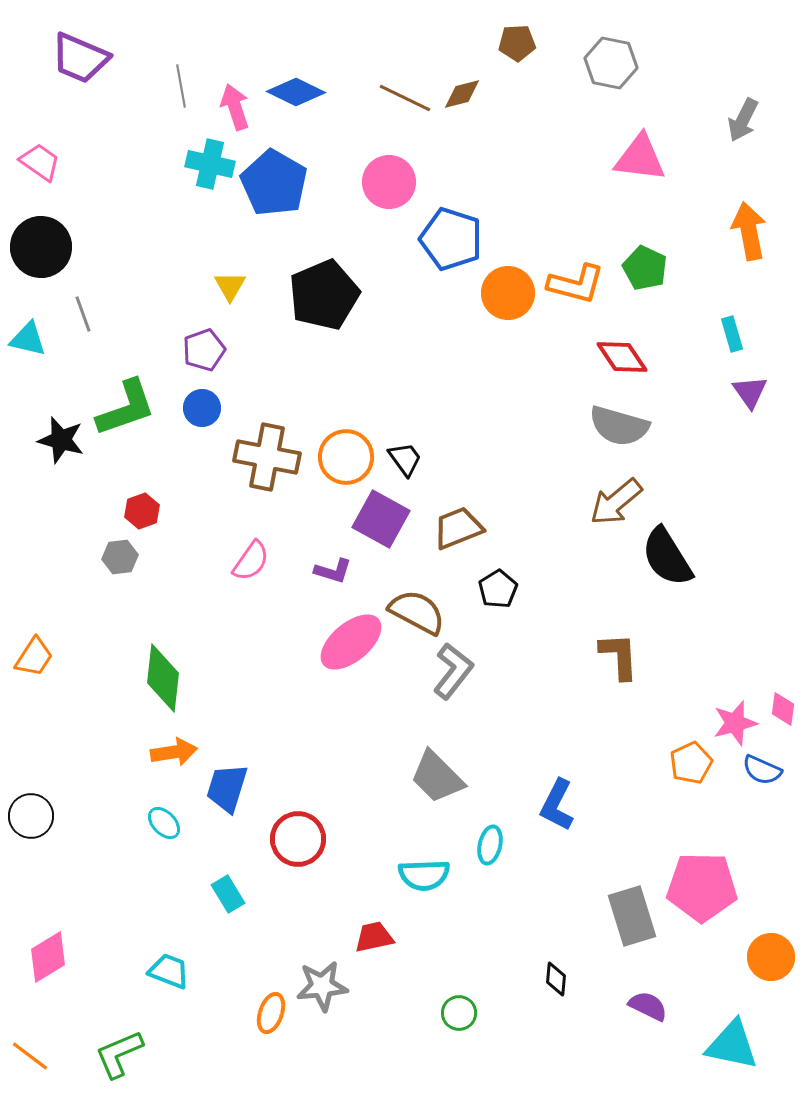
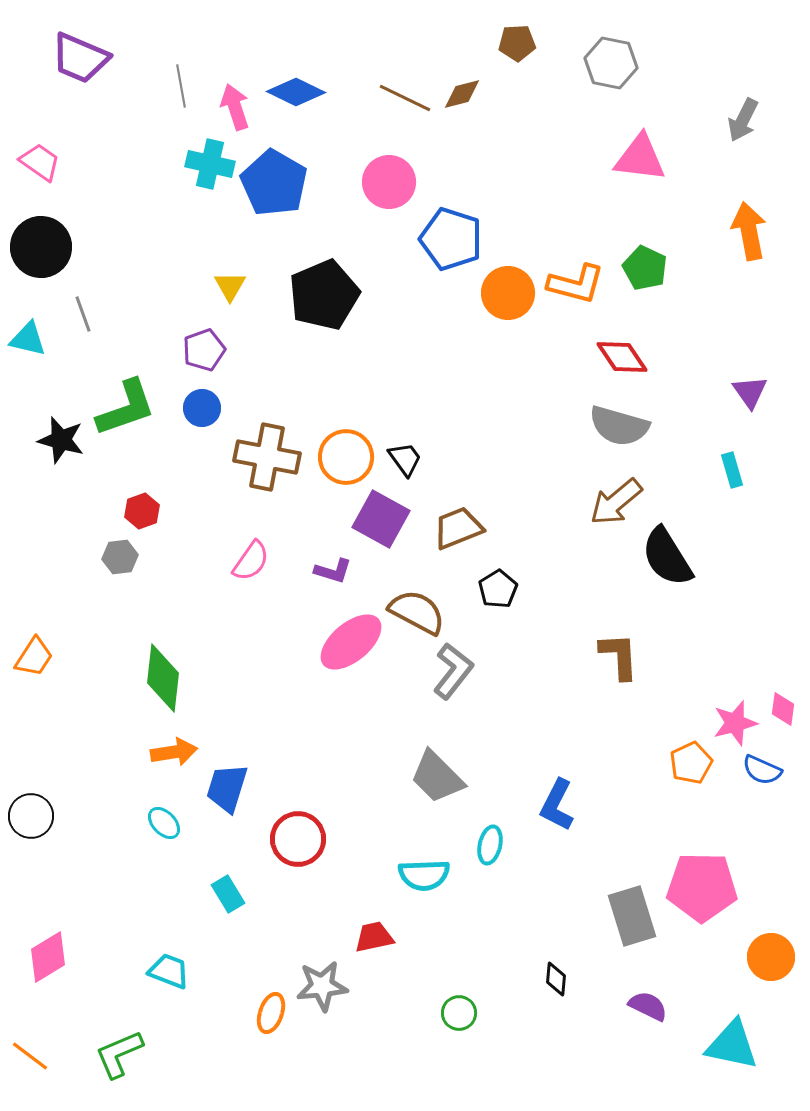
cyan rectangle at (732, 334): moved 136 px down
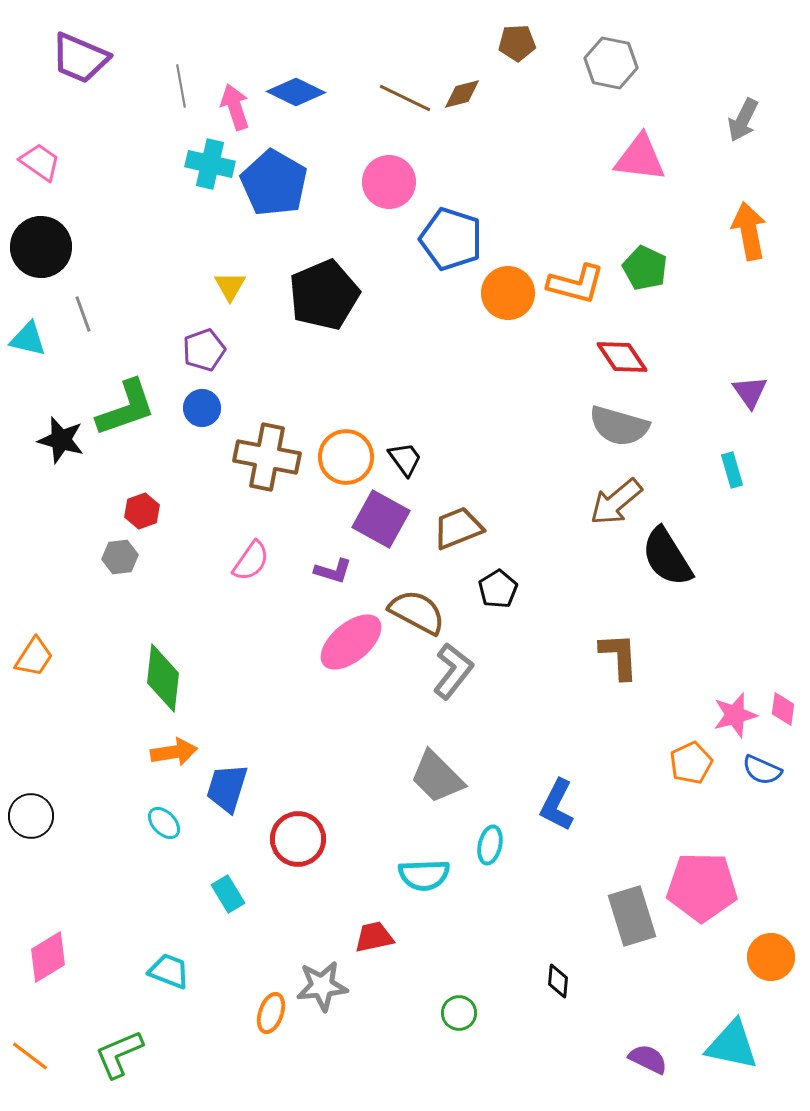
pink star at (735, 723): moved 8 px up
black diamond at (556, 979): moved 2 px right, 2 px down
purple semicircle at (648, 1006): moved 53 px down
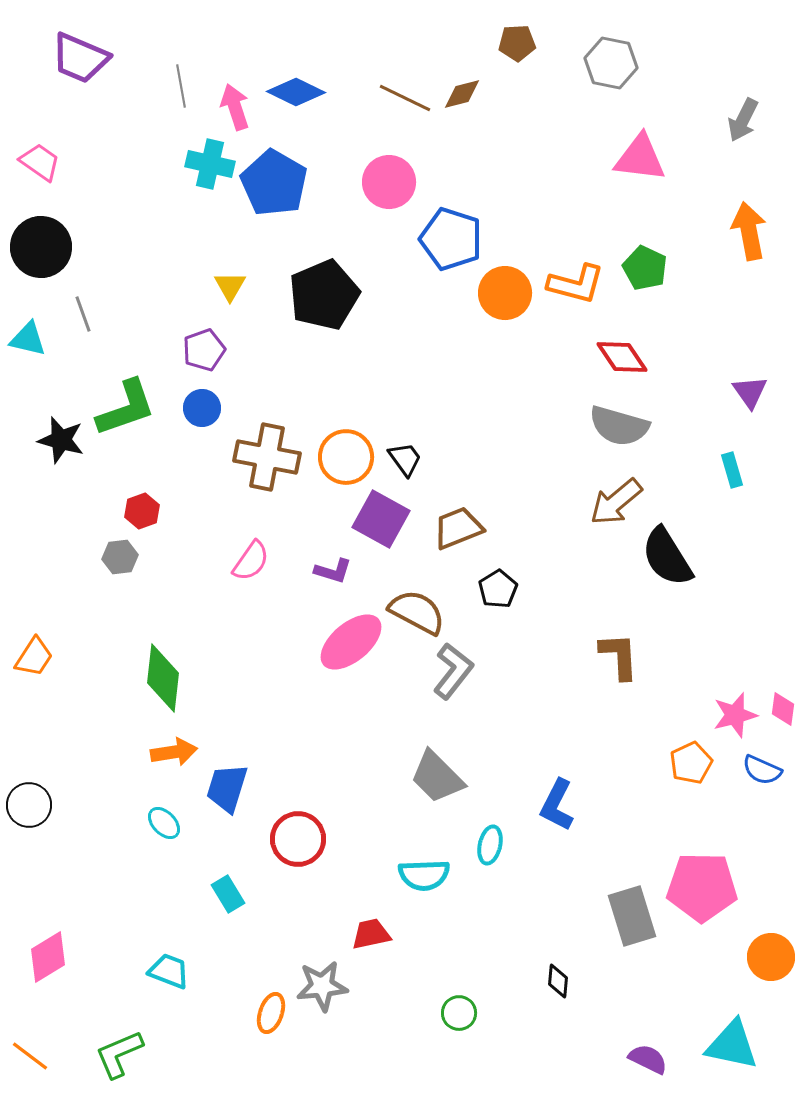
orange circle at (508, 293): moved 3 px left
black circle at (31, 816): moved 2 px left, 11 px up
red trapezoid at (374, 937): moved 3 px left, 3 px up
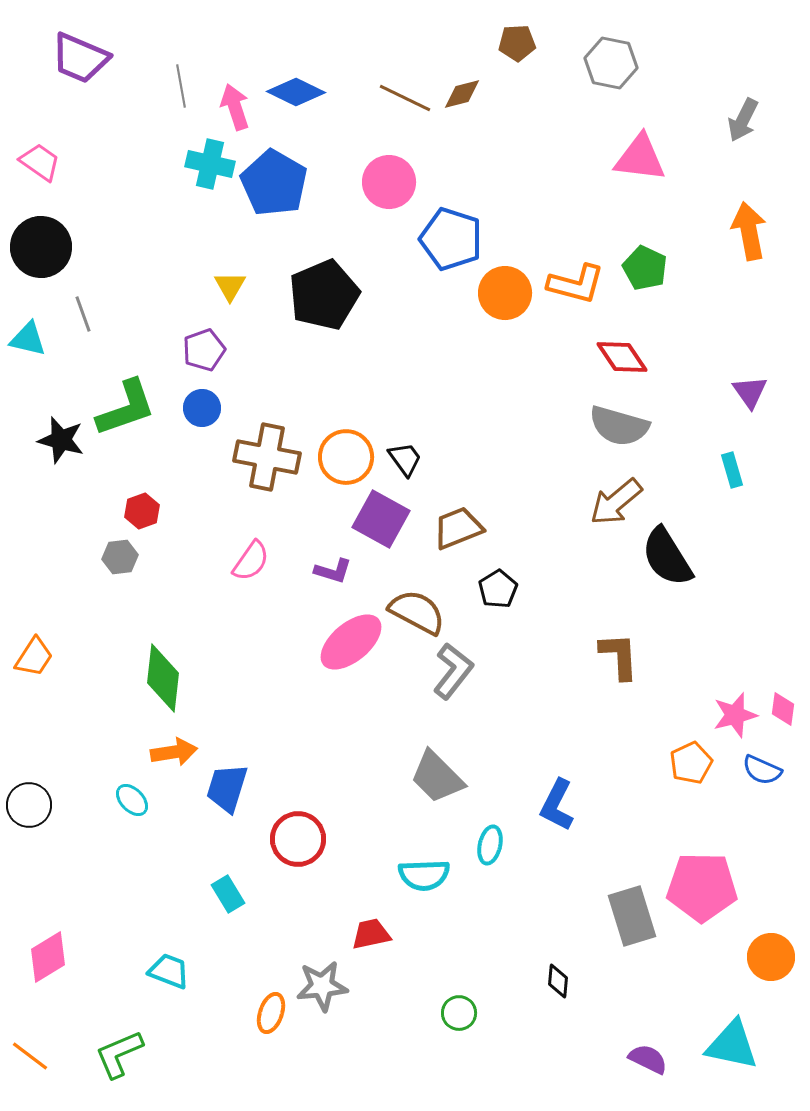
cyan ellipse at (164, 823): moved 32 px left, 23 px up
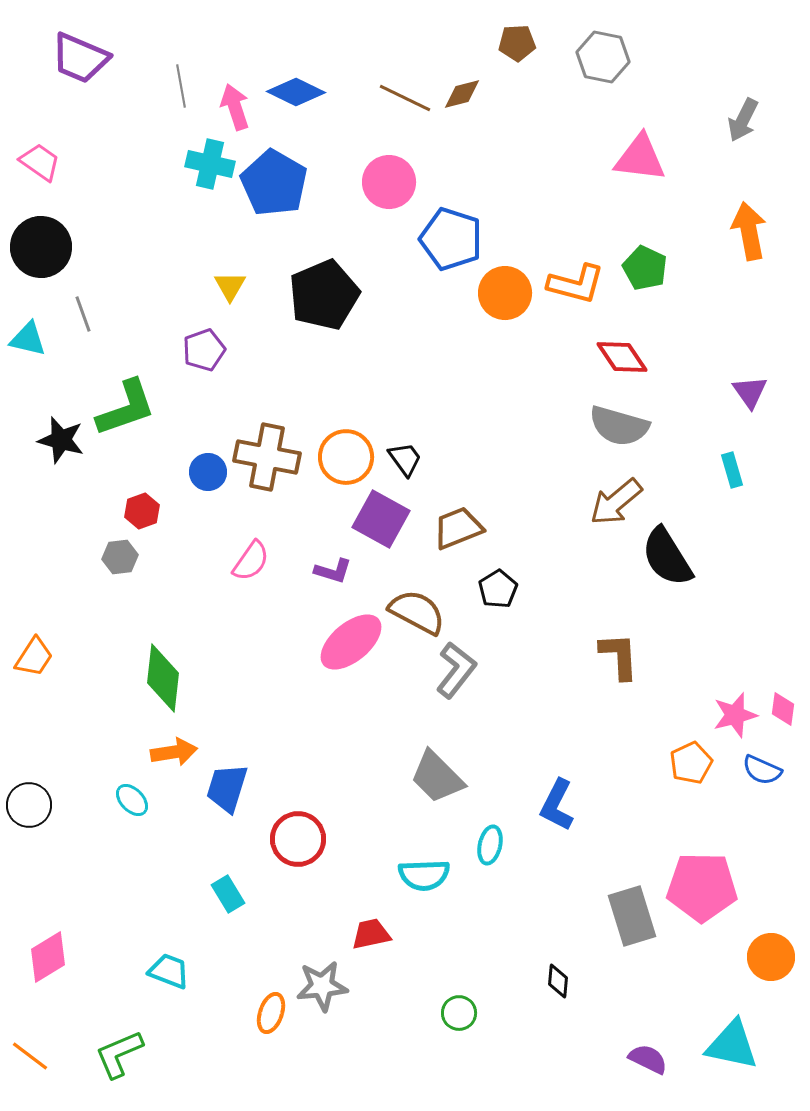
gray hexagon at (611, 63): moved 8 px left, 6 px up
blue circle at (202, 408): moved 6 px right, 64 px down
gray L-shape at (453, 671): moved 3 px right, 1 px up
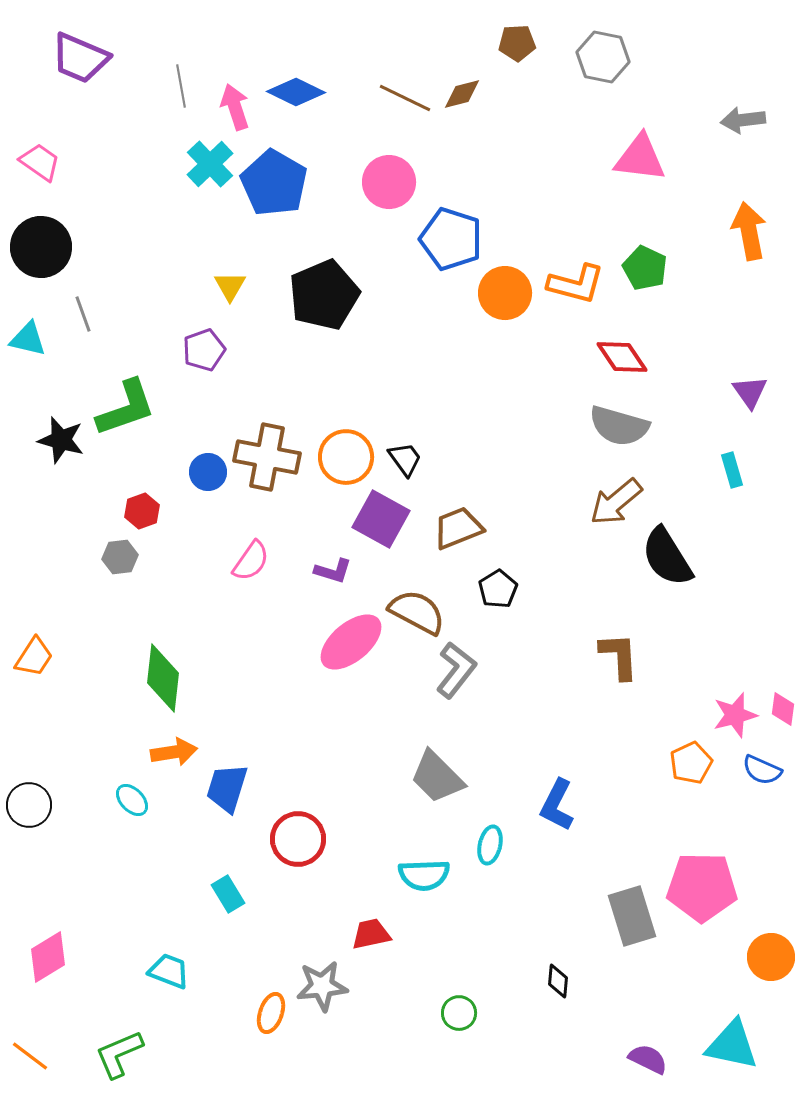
gray arrow at (743, 120): rotated 57 degrees clockwise
cyan cross at (210, 164): rotated 33 degrees clockwise
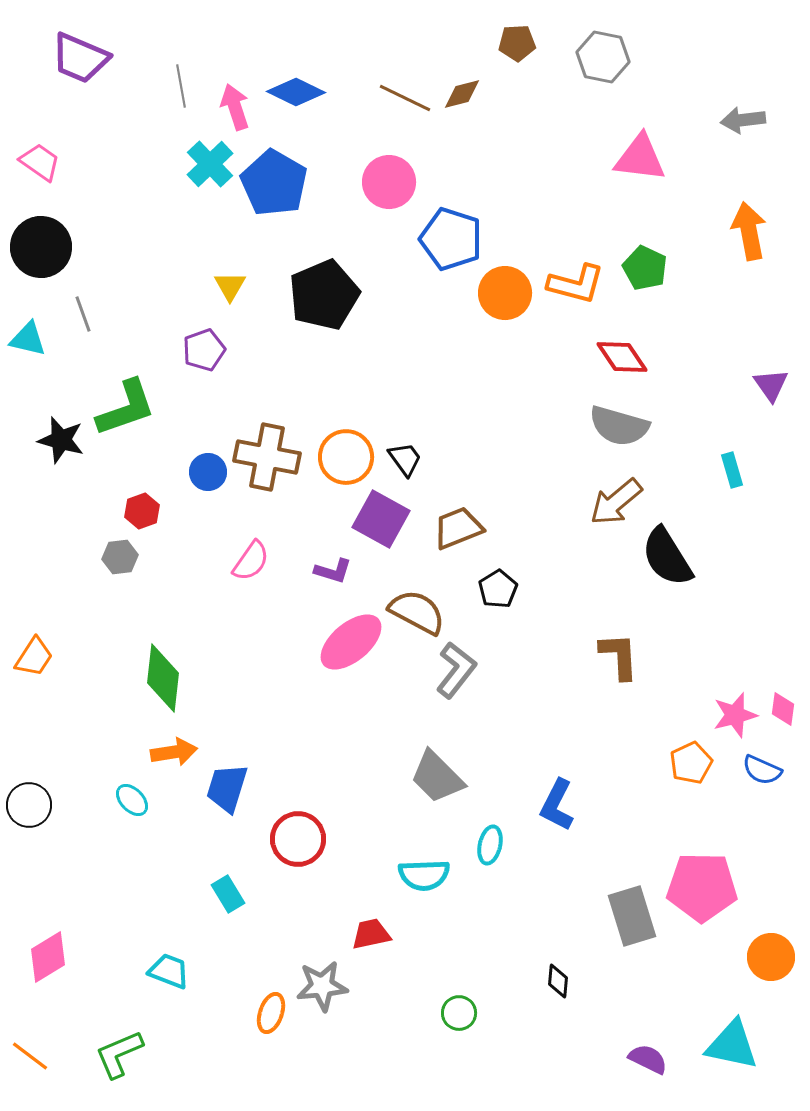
purple triangle at (750, 392): moved 21 px right, 7 px up
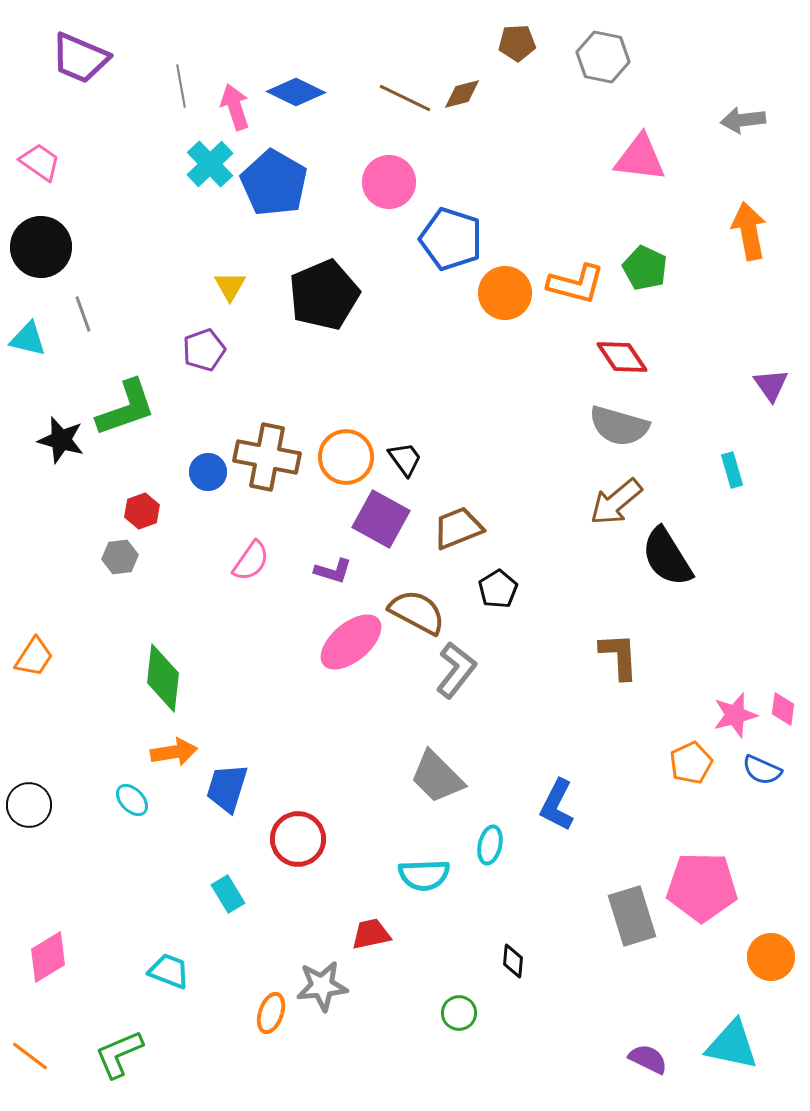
black diamond at (558, 981): moved 45 px left, 20 px up
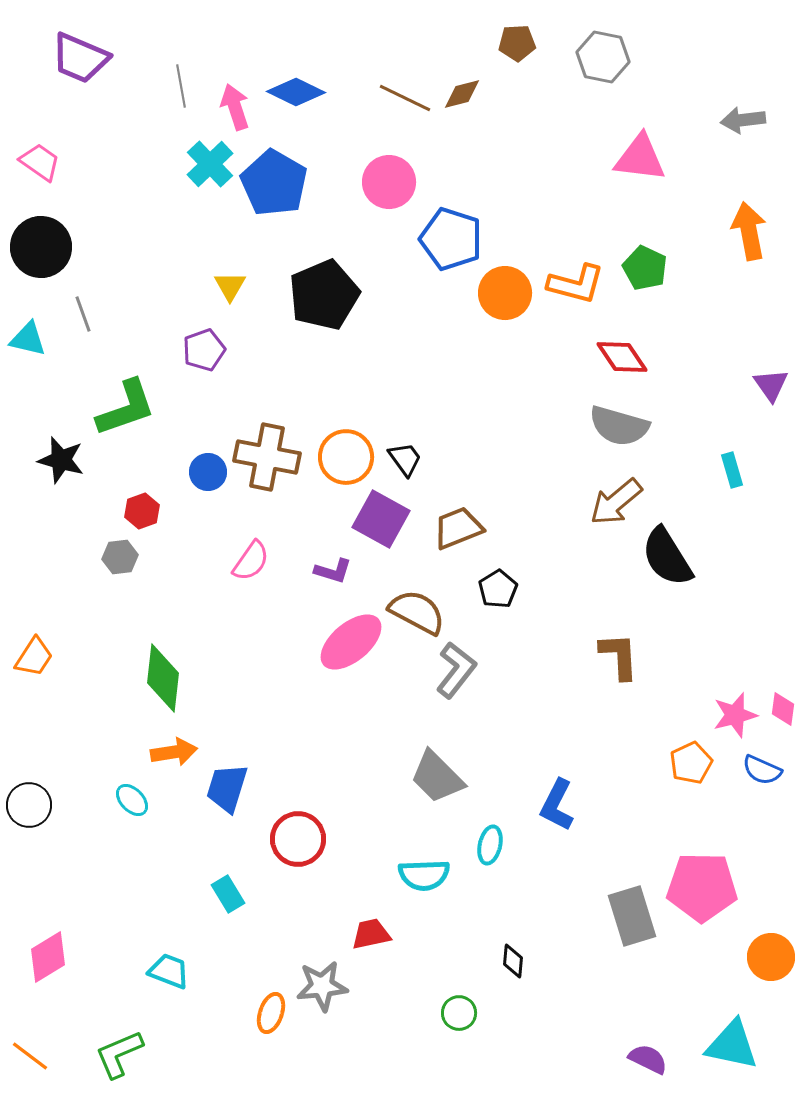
black star at (61, 440): moved 20 px down
